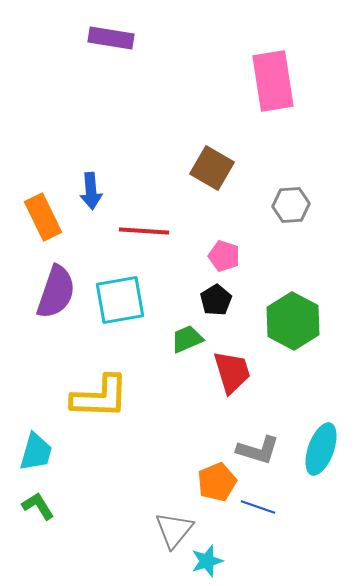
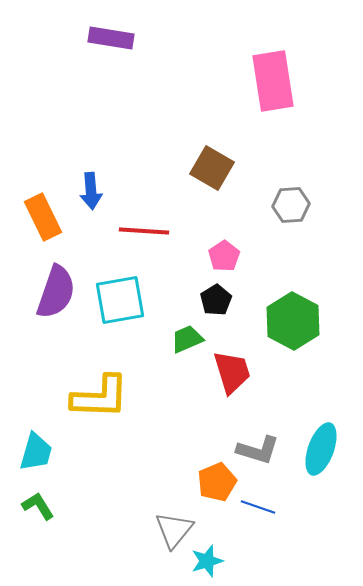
pink pentagon: rotated 20 degrees clockwise
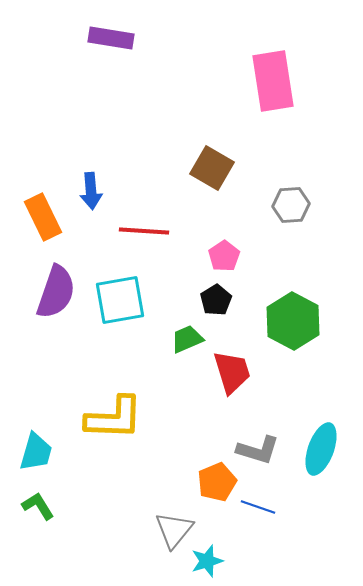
yellow L-shape: moved 14 px right, 21 px down
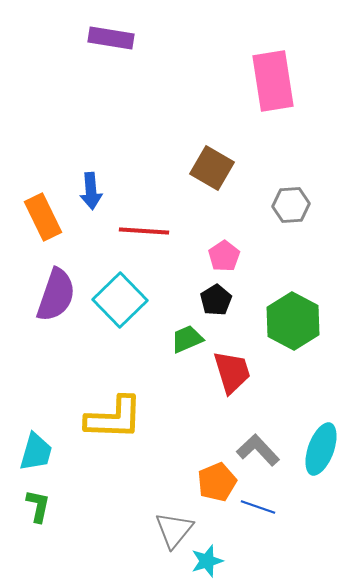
purple semicircle: moved 3 px down
cyan square: rotated 34 degrees counterclockwise
gray L-shape: rotated 150 degrees counterclockwise
green L-shape: rotated 44 degrees clockwise
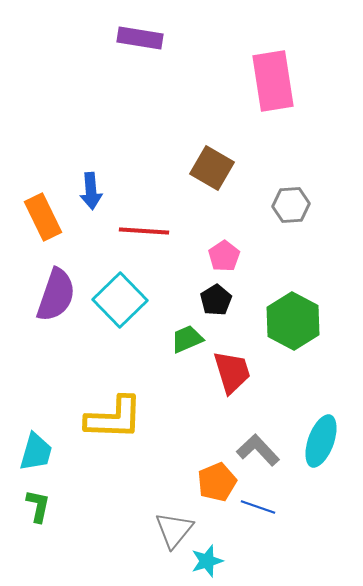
purple rectangle: moved 29 px right
cyan ellipse: moved 8 px up
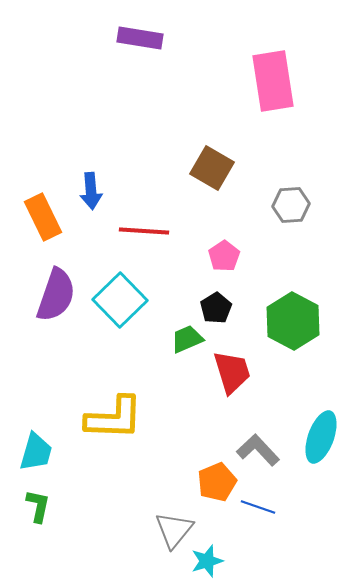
black pentagon: moved 8 px down
cyan ellipse: moved 4 px up
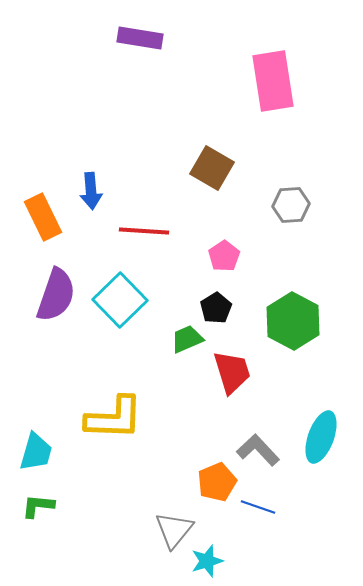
green L-shape: rotated 96 degrees counterclockwise
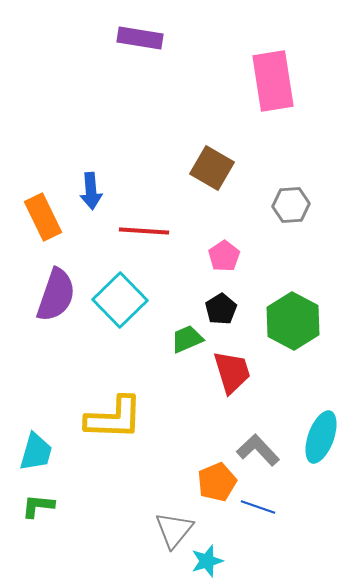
black pentagon: moved 5 px right, 1 px down
